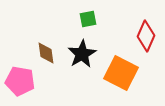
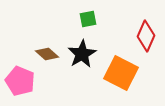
brown diamond: moved 1 px right, 1 px down; rotated 40 degrees counterclockwise
pink pentagon: rotated 12 degrees clockwise
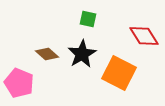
green square: rotated 24 degrees clockwise
red diamond: moved 2 px left; rotated 56 degrees counterclockwise
orange square: moved 2 px left
pink pentagon: moved 1 px left, 2 px down
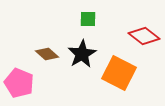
green square: rotated 12 degrees counterclockwise
red diamond: rotated 20 degrees counterclockwise
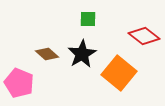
orange square: rotated 12 degrees clockwise
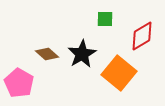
green square: moved 17 px right
red diamond: moved 2 px left; rotated 68 degrees counterclockwise
pink pentagon: rotated 8 degrees clockwise
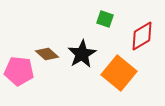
green square: rotated 18 degrees clockwise
pink pentagon: moved 12 px up; rotated 24 degrees counterclockwise
